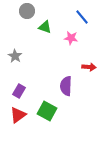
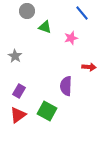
blue line: moved 4 px up
pink star: rotated 24 degrees counterclockwise
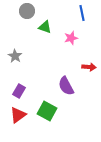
blue line: rotated 28 degrees clockwise
purple semicircle: rotated 30 degrees counterclockwise
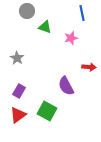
gray star: moved 2 px right, 2 px down
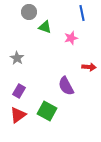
gray circle: moved 2 px right, 1 px down
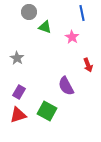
pink star: moved 1 px right, 1 px up; rotated 24 degrees counterclockwise
red arrow: moved 1 px left, 2 px up; rotated 64 degrees clockwise
purple rectangle: moved 1 px down
red triangle: rotated 18 degrees clockwise
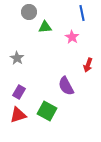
green triangle: rotated 24 degrees counterclockwise
red arrow: rotated 40 degrees clockwise
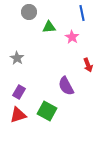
green triangle: moved 4 px right
red arrow: rotated 40 degrees counterclockwise
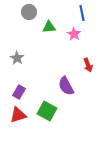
pink star: moved 2 px right, 3 px up
